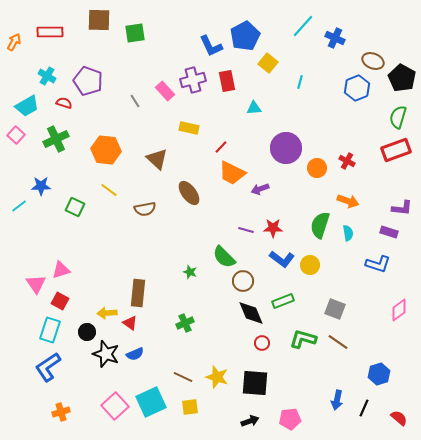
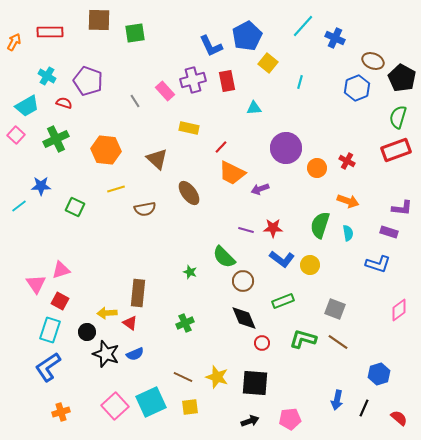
blue pentagon at (245, 36): moved 2 px right
yellow line at (109, 190): moved 7 px right, 1 px up; rotated 54 degrees counterclockwise
black diamond at (251, 313): moved 7 px left, 5 px down
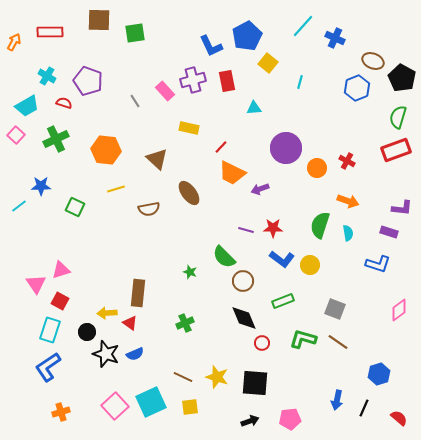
brown semicircle at (145, 209): moved 4 px right
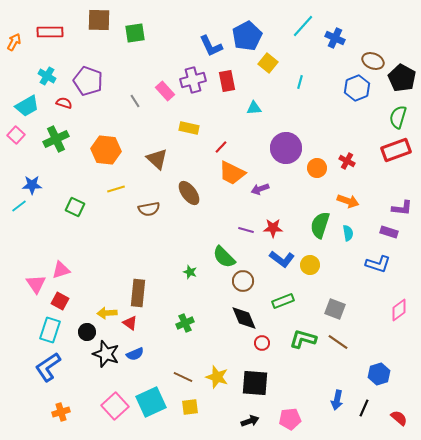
blue star at (41, 186): moved 9 px left, 1 px up
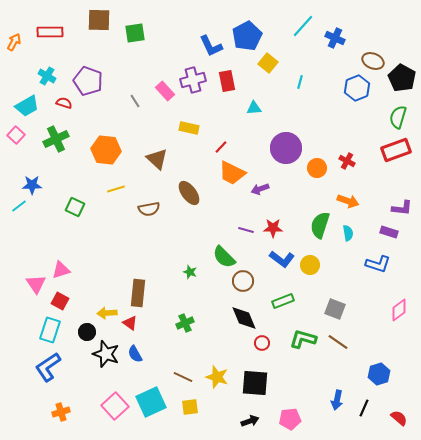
blue semicircle at (135, 354): rotated 84 degrees clockwise
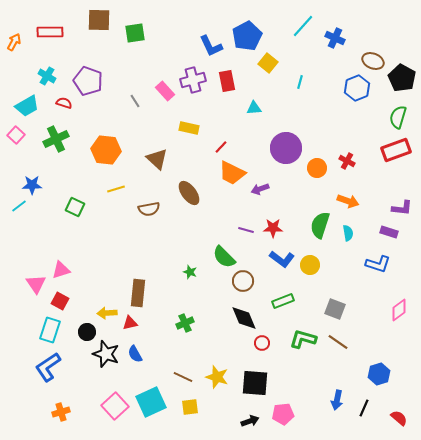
red triangle at (130, 323): rotated 49 degrees counterclockwise
pink pentagon at (290, 419): moved 7 px left, 5 px up
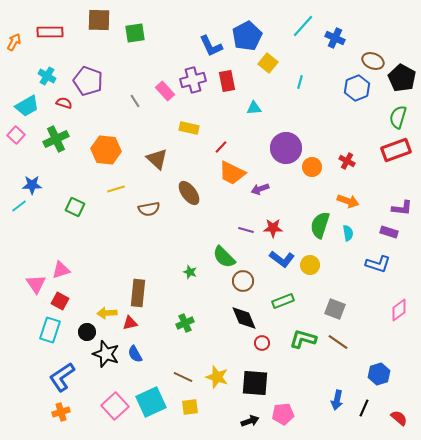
orange circle at (317, 168): moved 5 px left, 1 px up
blue L-shape at (48, 367): moved 14 px right, 10 px down
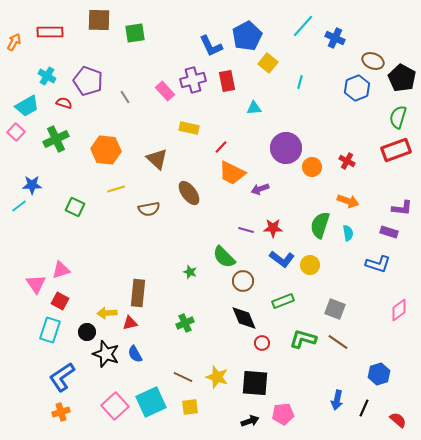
gray line at (135, 101): moved 10 px left, 4 px up
pink square at (16, 135): moved 3 px up
red semicircle at (399, 418): moved 1 px left, 2 px down
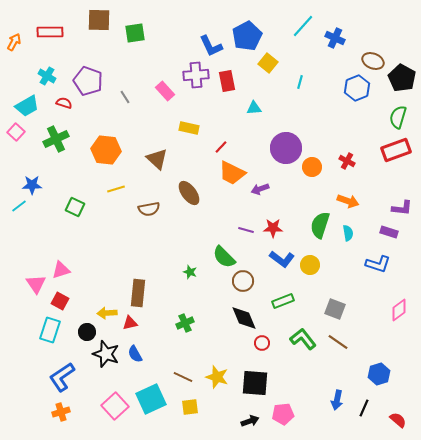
purple cross at (193, 80): moved 3 px right, 5 px up; rotated 10 degrees clockwise
green L-shape at (303, 339): rotated 36 degrees clockwise
cyan square at (151, 402): moved 3 px up
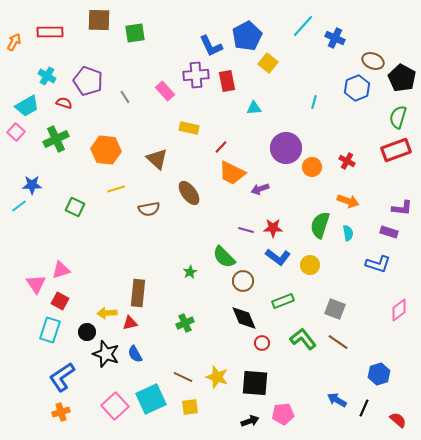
cyan line at (300, 82): moved 14 px right, 20 px down
blue L-shape at (282, 259): moved 4 px left, 2 px up
green star at (190, 272): rotated 24 degrees clockwise
blue arrow at (337, 400): rotated 108 degrees clockwise
